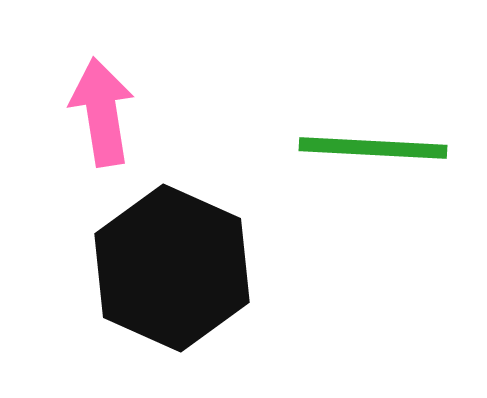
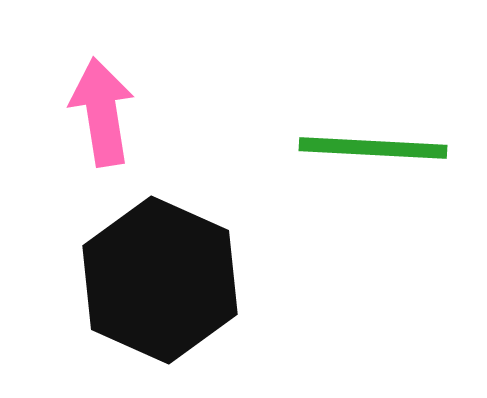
black hexagon: moved 12 px left, 12 px down
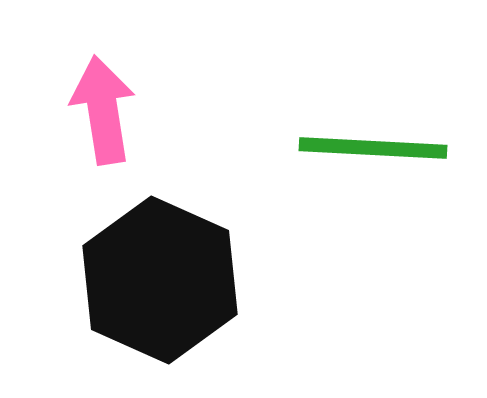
pink arrow: moved 1 px right, 2 px up
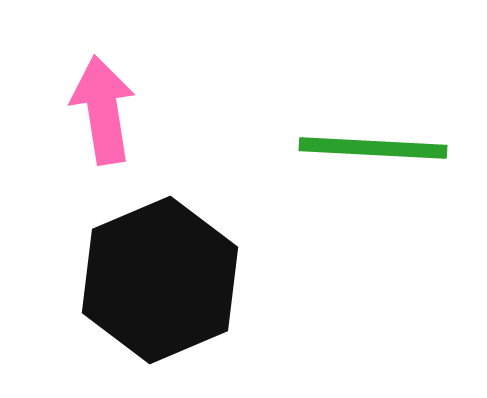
black hexagon: rotated 13 degrees clockwise
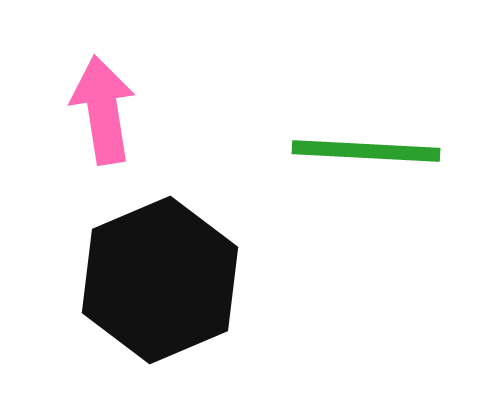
green line: moved 7 px left, 3 px down
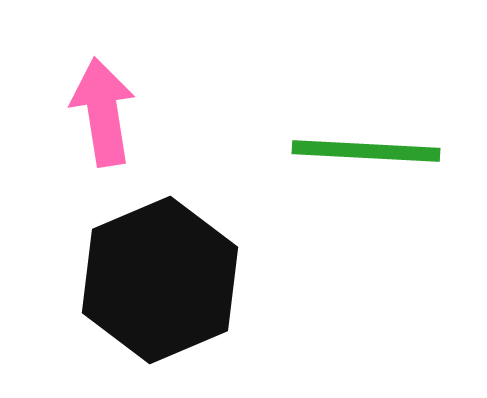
pink arrow: moved 2 px down
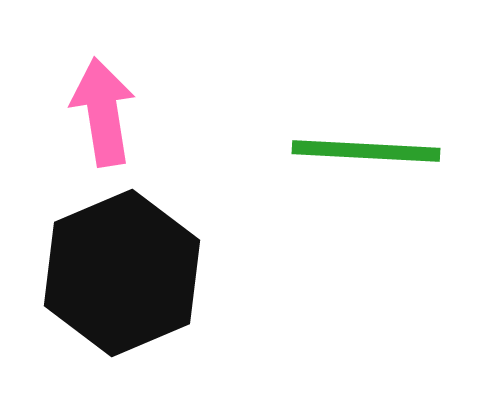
black hexagon: moved 38 px left, 7 px up
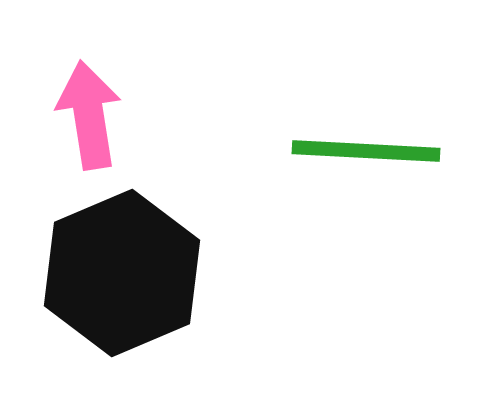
pink arrow: moved 14 px left, 3 px down
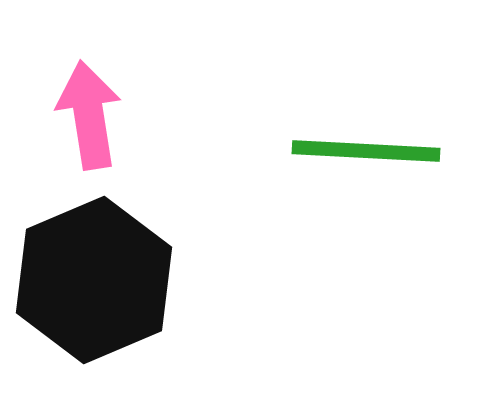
black hexagon: moved 28 px left, 7 px down
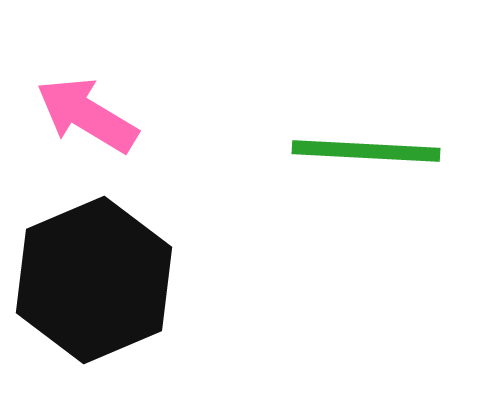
pink arrow: moved 2 px left; rotated 50 degrees counterclockwise
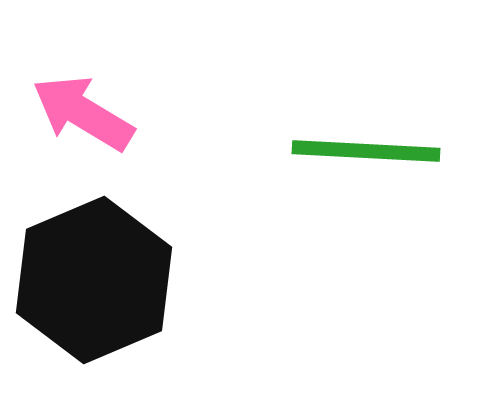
pink arrow: moved 4 px left, 2 px up
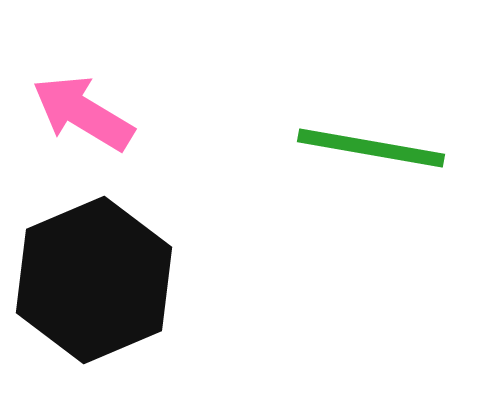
green line: moved 5 px right, 3 px up; rotated 7 degrees clockwise
